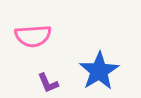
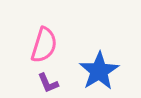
pink semicircle: moved 11 px right, 9 px down; rotated 69 degrees counterclockwise
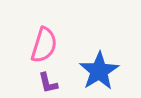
purple L-shape: rotated 10 degrees clockwise
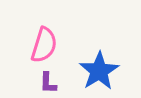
purple L-shape: rotated 15 degrees clockwise
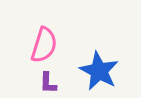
blue star: rotated 12 degrees counterclockwise
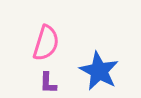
pink semicircle: moved 2 px right, 2 px up
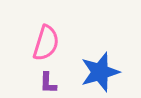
blue star: moved 1 px right, 1 px down; rotated 27 degrees clockwise
